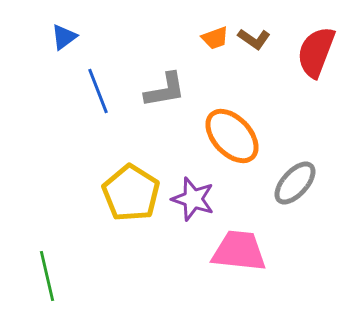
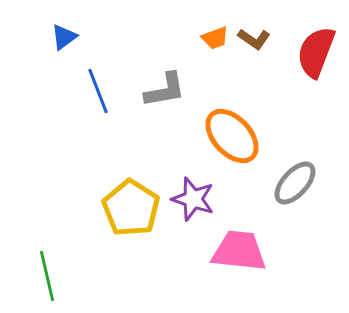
yellow pentagon: moved 15 px down
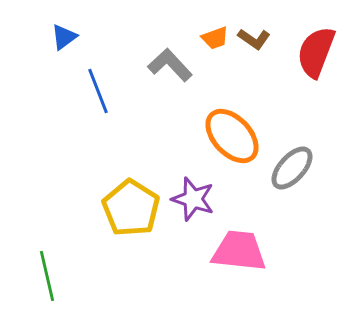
gray L-shape: moved 5 px right, 25 px up; rotated 123 degrees counterclockwise
gray ellipse: moved 3 px left, 15 px up
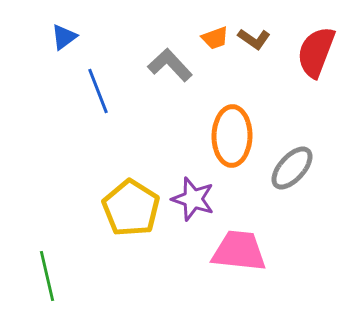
orange ellipse: rotated 44 degrees clockwise
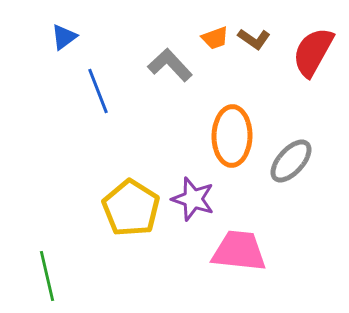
red semicircle: moved 3 px left; rotated 8 degrees clockwise
gray ellipse: moved 1 px left, 7 px up
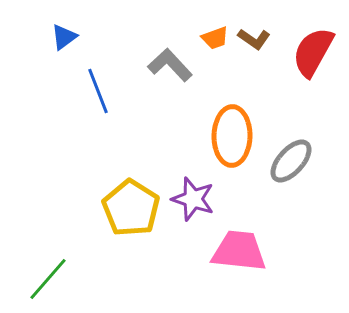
green line: moved 1 px right, 3 px down; rotated 54 degrees clockwise
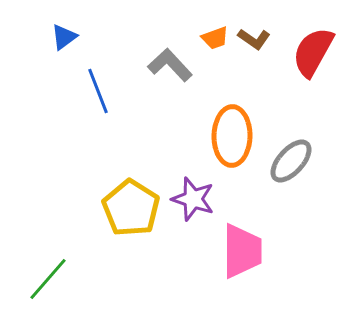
pink trapezoid: moved 3 px right; rotated 84 degrees clockwise
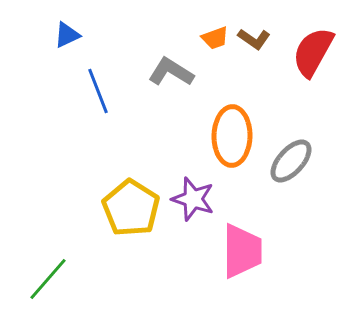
blue triangle: moved 3 px right, 2 px up; rotated 12 degrees clockwise
gray L-shape: moved 1 px right, 7 px down; rotated 15 degrees counterclockwise
